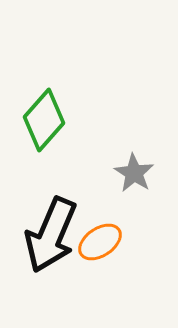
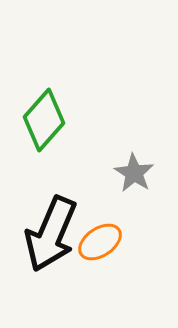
black arrow: moved 1 px up
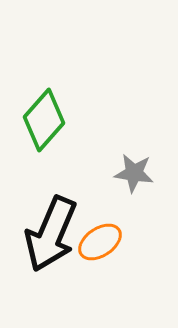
gray star: rotated 24 degrees counterclockwise
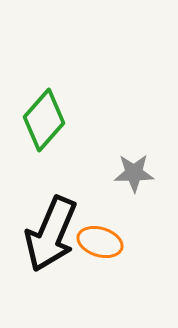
gray star: rotated 9 degrees counterclockwise
orange ellipse: rotated 51 degrees clockwise
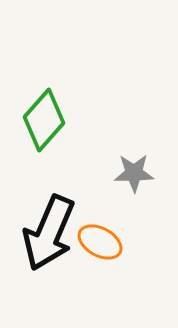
black arrow: moved 2 px left, 1 px up
orange ellipse: rotated 12 degrees clockwise
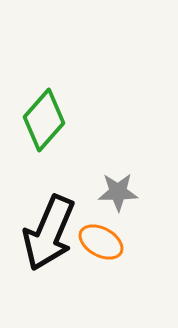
gray star: moved 16 px left, 19 px down
orange ellipse: moved 1 px right
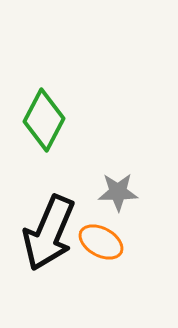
green diamond: rotated 14 degrees counterclockwise
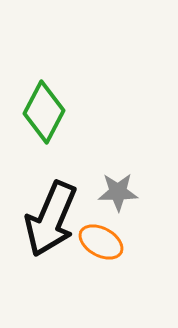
green diamond: moved 8 px up
black arrow: moved 2 px right, 14 px up
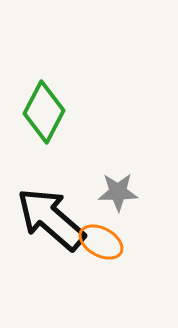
black arrow: rotated 108 degrees clockwise
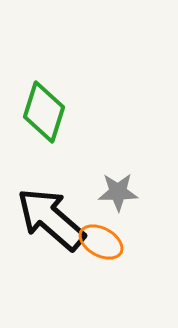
green diamond: rotated 10 degrees counterclockwise
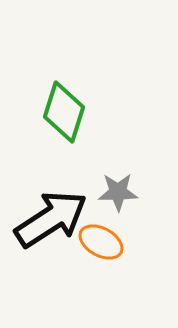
green diamond: moved 20 px right
black arrow: rotated 106 degrees clockwise
